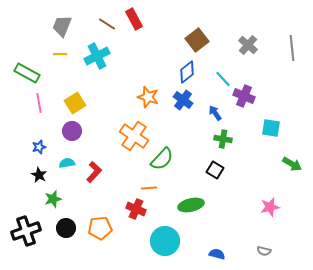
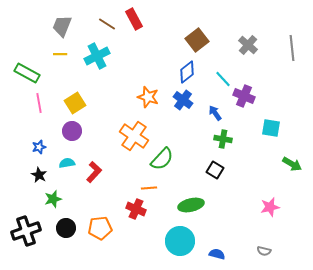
cyan circle: moved 15 px right
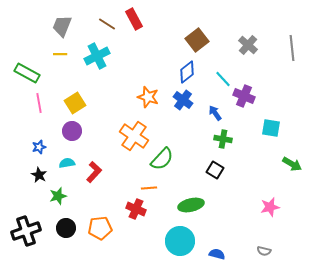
green star: moved 5 px right, 3 px up
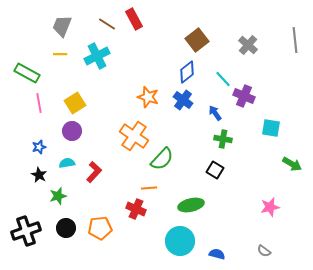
gray line: moved 3 px right, 8 px up
gray semicircle: rotated 24 degrees clockwise
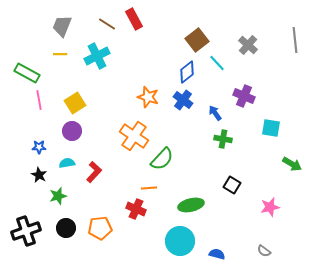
cyan line: moved 6 px left, 16 px up
pink line: moved 3 px up
blue star: rotated 16 degrees clockwise
black square: moved 17 px right, 15 px down
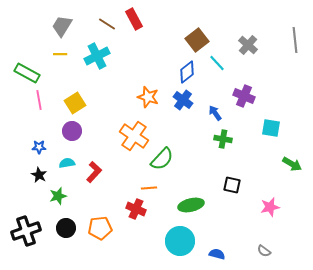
gray trapezoid: rotated 10 degrees clockwise
black square: rotated 18 degrees counterclockwise
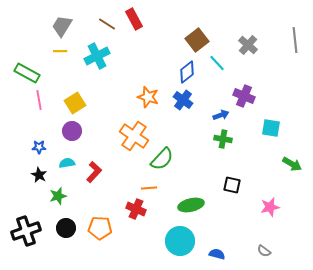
yellow line: moved 3 px up
blue arrow: moved 6 px right, 2 px down; rotated 105 degrees clockwise
orange pentagon: rotated 10 degrees clockwise
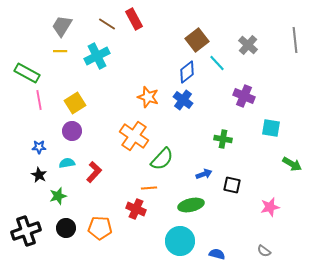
blue arrow: moved 17 px left, 59 px down
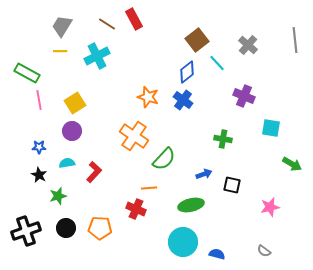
green semicircle: moved 2 px right
cyan circle: moved 3 px right, 1 px down
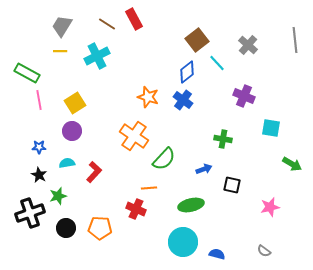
blue arrow: moved 5 px up
black cross: moved 4 px right, 18 px up
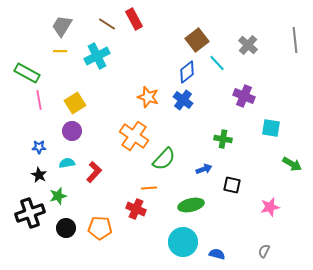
gray semicircle: rotated 80 degrees clockwise
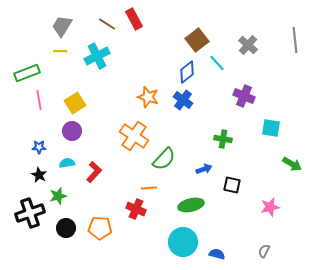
green rectangle: rotated 50 degrees counterclockwise
